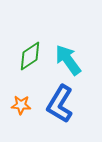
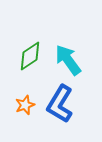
orange star: moved 4 px right; rotated 24 degrees counterclockwise
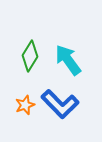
green diamond: rotated 24 degrees counterclockwise
blue L-shape: rotated 75 degrees counterclockwise
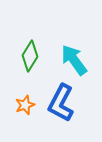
cyan arrow: moved 6 px right
blue L-shape: moved 1 px right, 1 px up; rotated 72 degrees clockwise
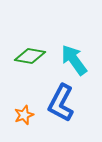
green diamond: rotated 68 degrees clockwise
orange star: moved 1 px left, 10 px down
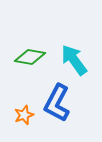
green diamond: moved 1 px down
blue L-shape: moved 4 px left
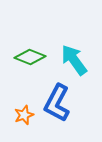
green diamond: rotated 12 degrees clockwise
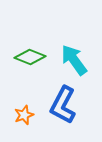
blue L-shape: moved 6 px right, 2 px down
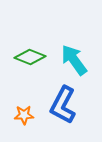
orange star: rotated 18 degrees clockwise
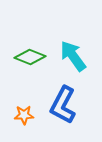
cyan arrow: moved 1 px left, 4 px up
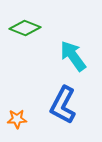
green diamond: moved 5 px left, 29 px up
orange star: moved 7 px left, 4 px down
